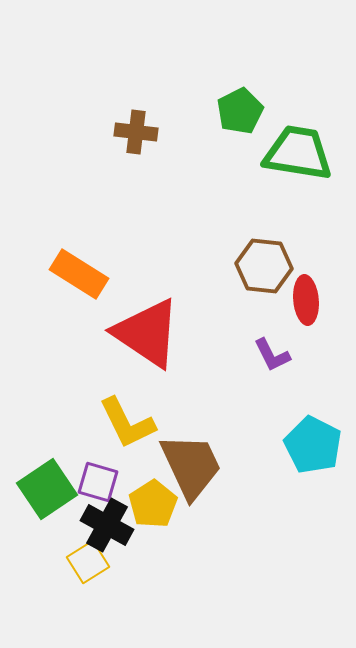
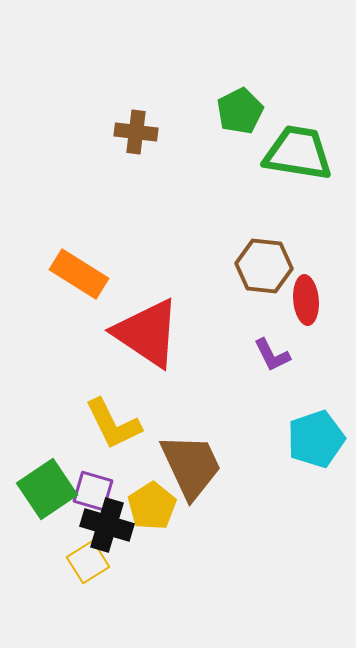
yellow L-shape: moved 14 px left, 1 px down
cyan pentagon: moved 3 px right, 6 px up; rotated 26 degrees clockwise
purple square: moved 5 px left, 9 px down
yellow pentagon: moved 1 px left, 2 px down
black cross: rotated 12 degrees counterclockwise
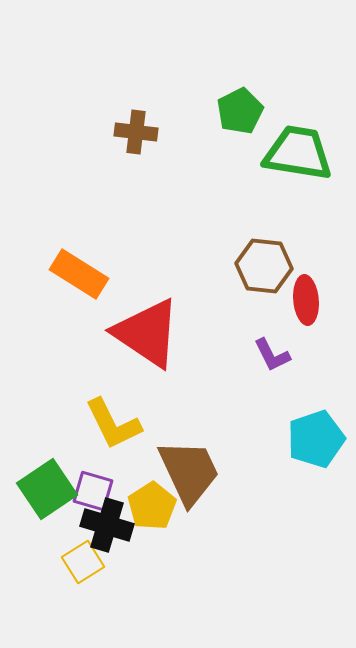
brown trapezoid: moved 2 px left, 6 px down
yellow square: moved 5 px left
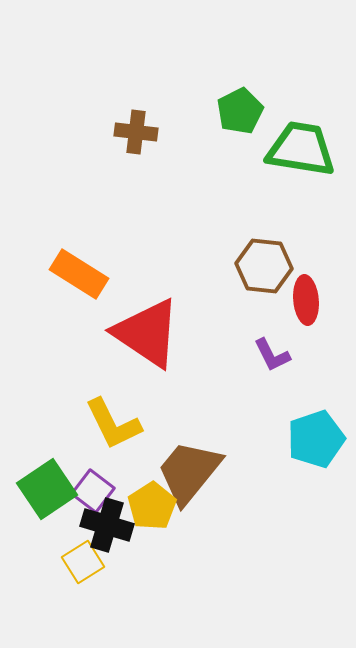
green trapezoid: moved 3 px right, 4 px up
brown trapezoid: rotated 116 degrees counterclockwise
purple square: rotated 21 degrees clockwise
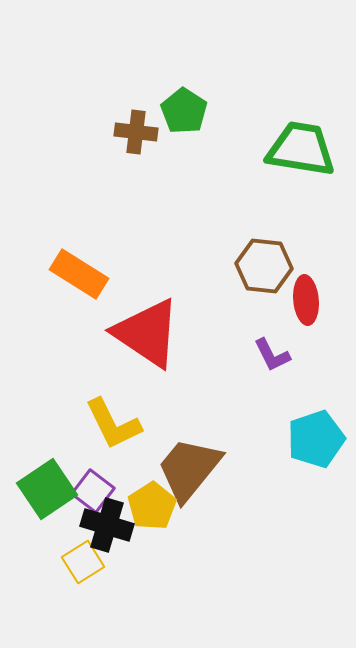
green pentagon: moved 56 px left; rotated 12 degrees counterclockwise
brown trapezoid: moved 3 px up
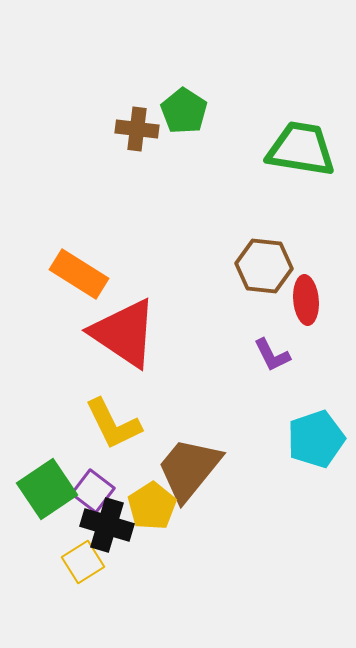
brown cross: moved 1 px right, 3 px up
red triangle: moved 23 px left
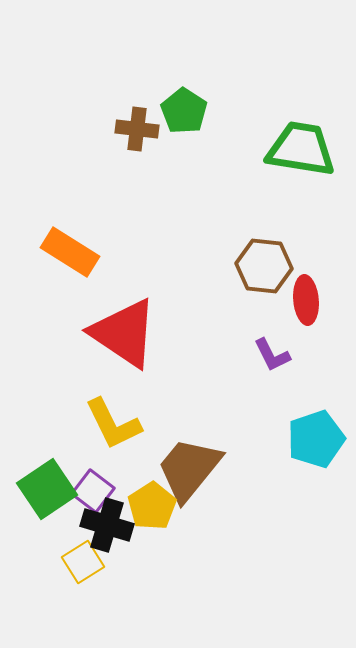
orange rectangle: moved 9 px left, 22 px up
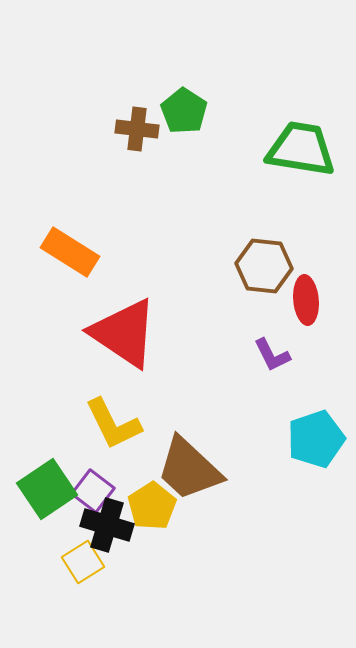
brown trapezoid: rotated 86 degrees counterclockwise
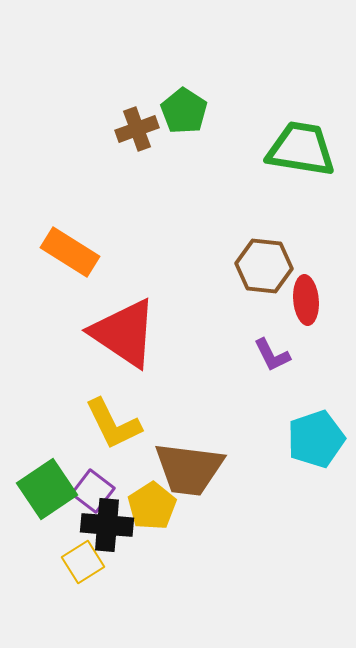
brown cross: rotated 27 degrees counterclockwise
brown trapezoid: rotated 36 degrees counterclockwise
black cross: rotated 12 degrees counterclockwise
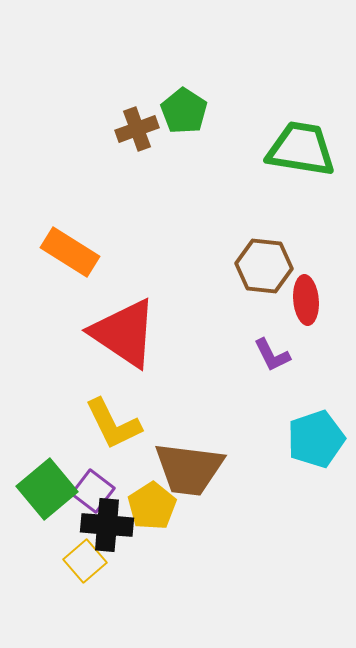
green square: rotated 6 degrees counterclockwise
yellow square: moved 2 px right, 1 px up; rotated 9 degrees counterclockwise
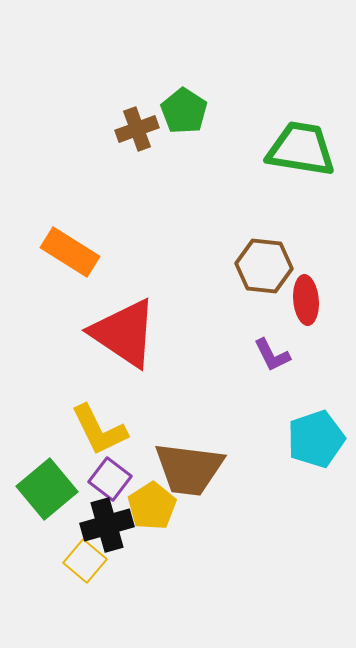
yellow L-shape: moved 14 px left, 6 px down
purple square: moved 17 px right, 12 px up
black cross: rotated 21 degrees counterclockwise
yellow square: rotated 9 degrees counterclockwise
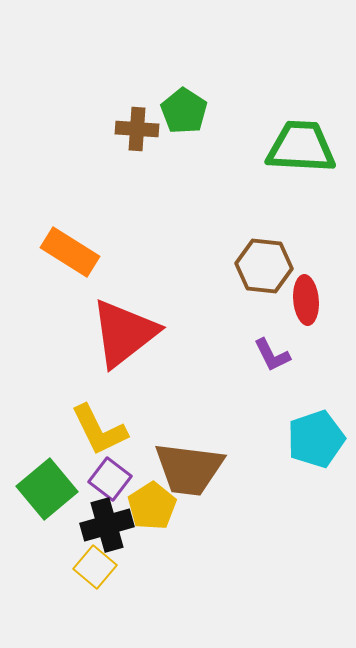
brown cross: rotated 24 degrees clockwise
green trapezoid: moved 2 px up; rotated 6 degrees counterclockwise
red triangle: rotated 48 degrees clockwise
yellow square: moved 10 px right, 6 px down
